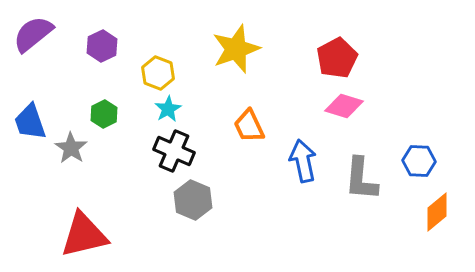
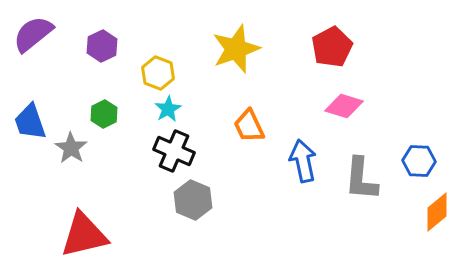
red pentagon: moved 5 px left, 11 px up
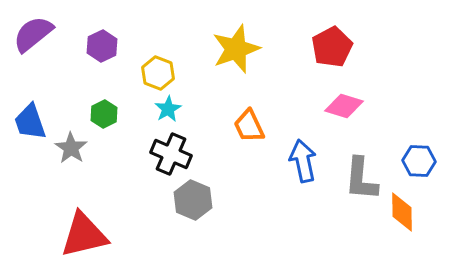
black cross: moved 3 px left, 3 px down
orange diamond: moved 35 px left; rotated 51 degrees counterclockwise
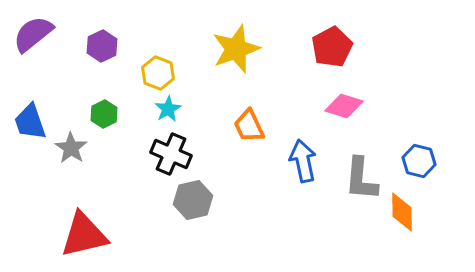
blue hexagon: rotated 12 degrees clockwise
gray hexagon: rotated 24 degrees clockwise
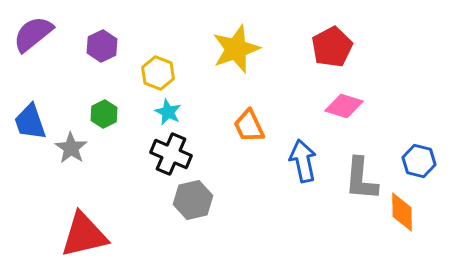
cyan star: moved 3 px down; rotated 16 degrees counterclockwise
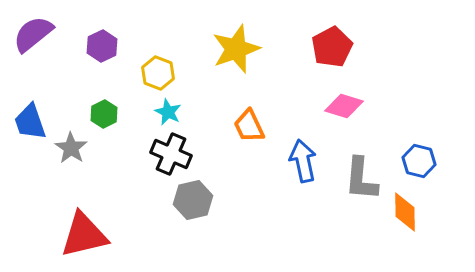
orange diamond: moved 3 px right
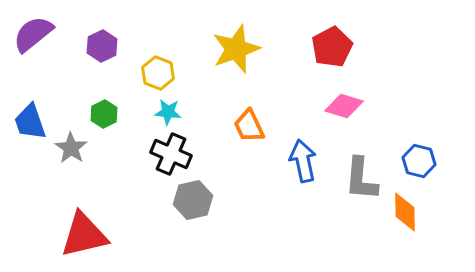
cyan star: rotated 20 degrees counterclockwise
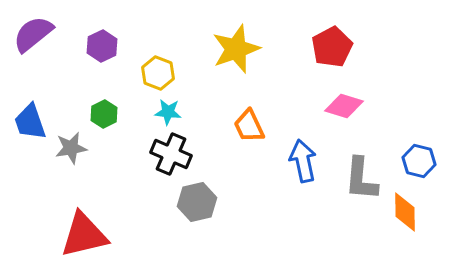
gray star: rotated 28 degrees clockwise
gray hexagon: moved 4 px right, 2 px down
